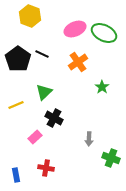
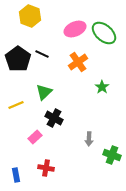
green ellipse: rotated 15 degrees clockwise
green cross: moved 1 px right, 3 px up
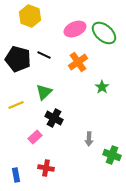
black line: moved 2 px right, 1 px down
black pentagon: rotated 20 degrees counterclockwise
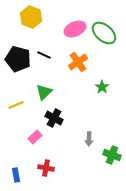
yellow hexagon: moved 1 px right, 1 px down
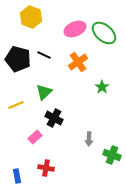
blue rectangle: moved 1 px right, 1 px down
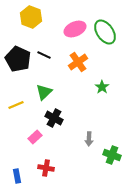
green ellipse: moved 1 px right, 1 px up; rotated 15 degrees clockwise
black pentagon: rotated 10 degrees clockwise
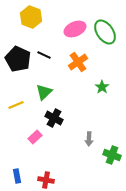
red cross: moved 12 px down
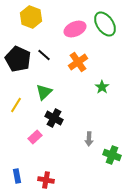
green ellipse: moved 8 px up
black line: rotated 16 degrees clockwise
yellow line: rotated 35 degrees counterclockwise
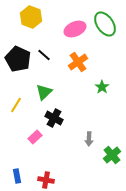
green cross: rotated 30 degrees clockwise
